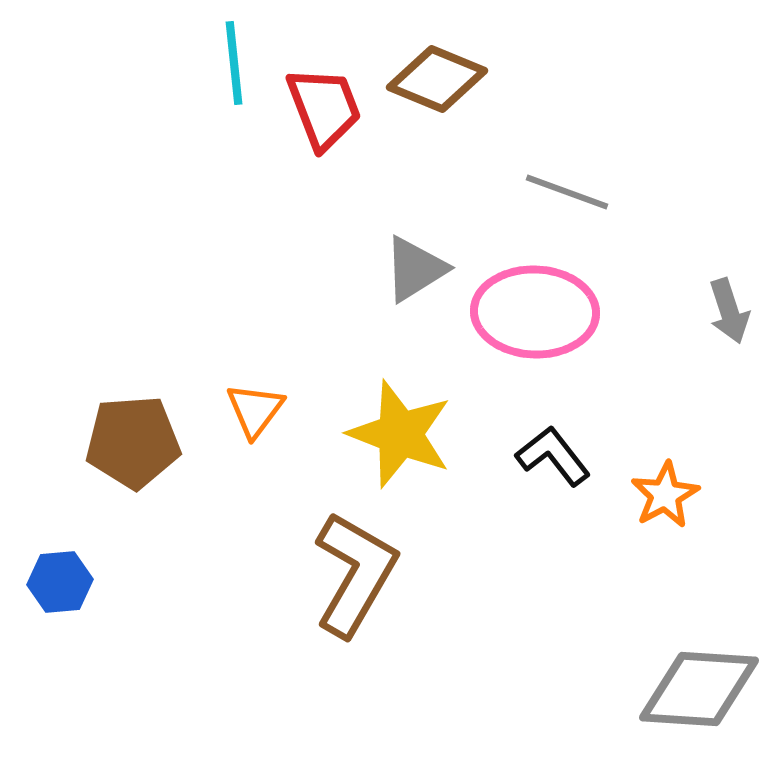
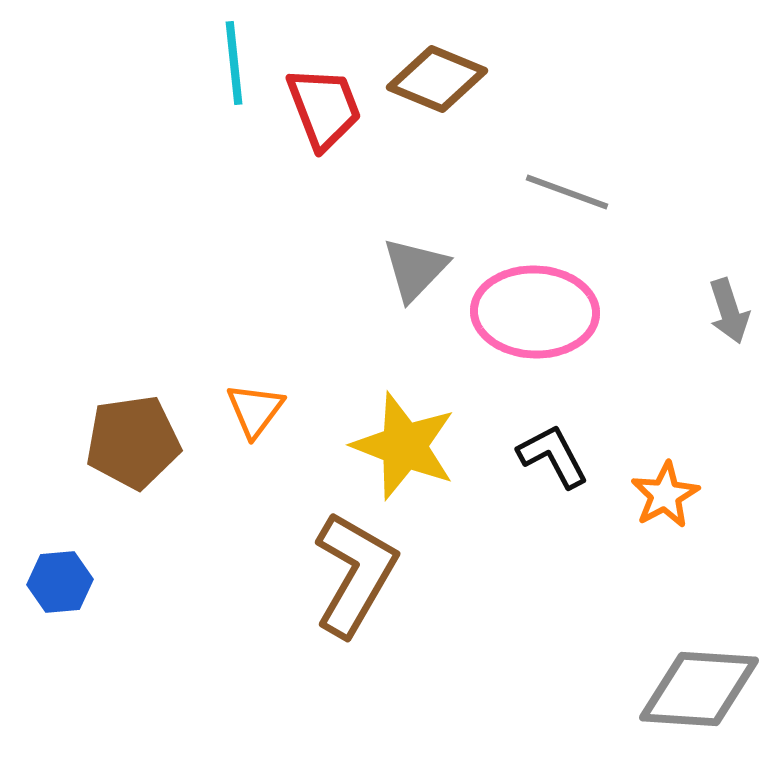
gray triangle: rotated 14 degrees counterclockwise
yellow star: moved 4 px right, 12 px down
brown pentagon: rotated 4 degrees counterclockwise
black L-shape: rotated 10 degrees clockwise
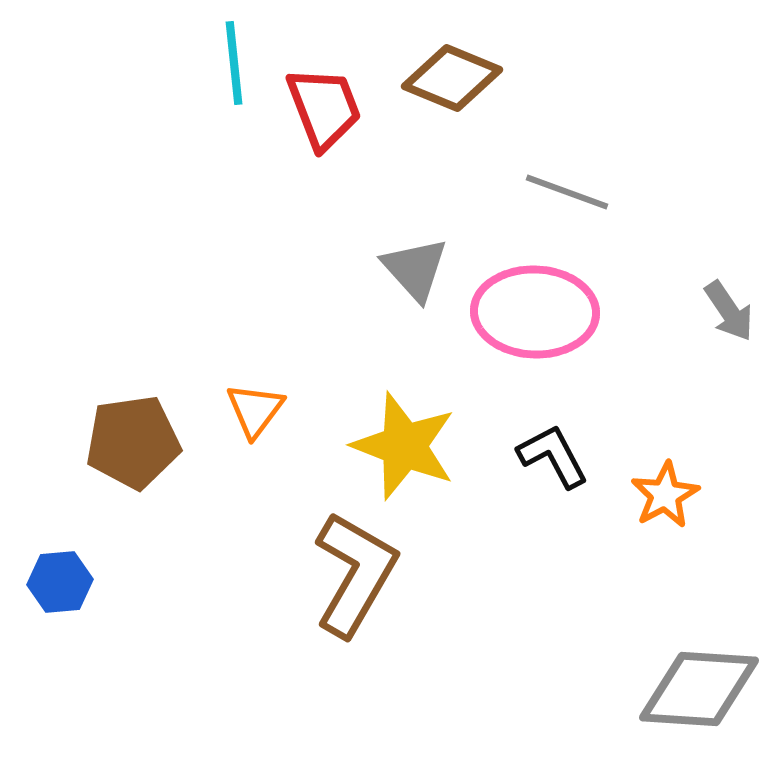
brown diamond: moved 15 px right, 1 px up
gray triangle: rotated 26 degrees counterclockwise
gray arrow: rotated 16 degrees counterclockwise
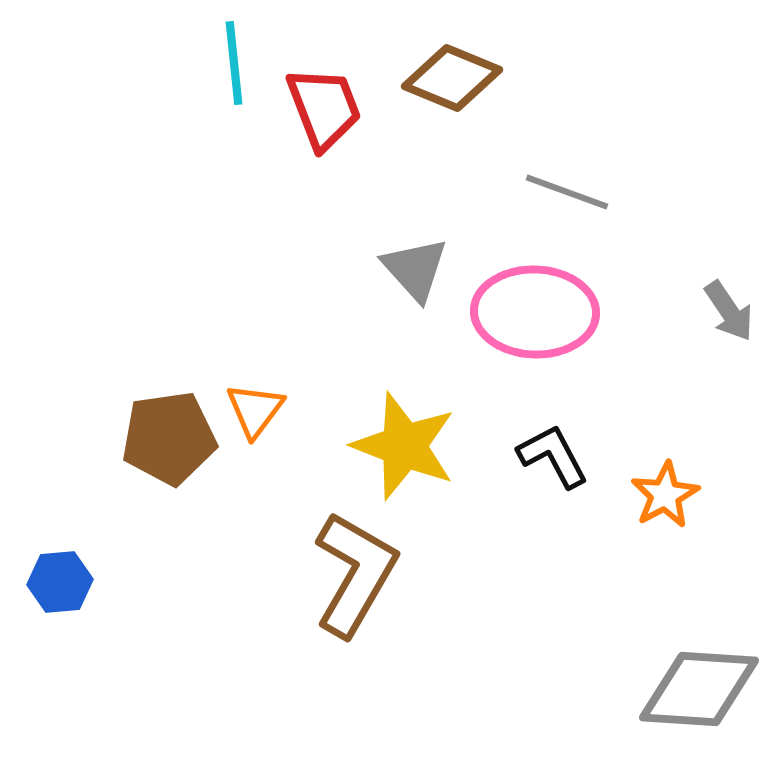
brown pentagon: moved 36 px right, 4 px up
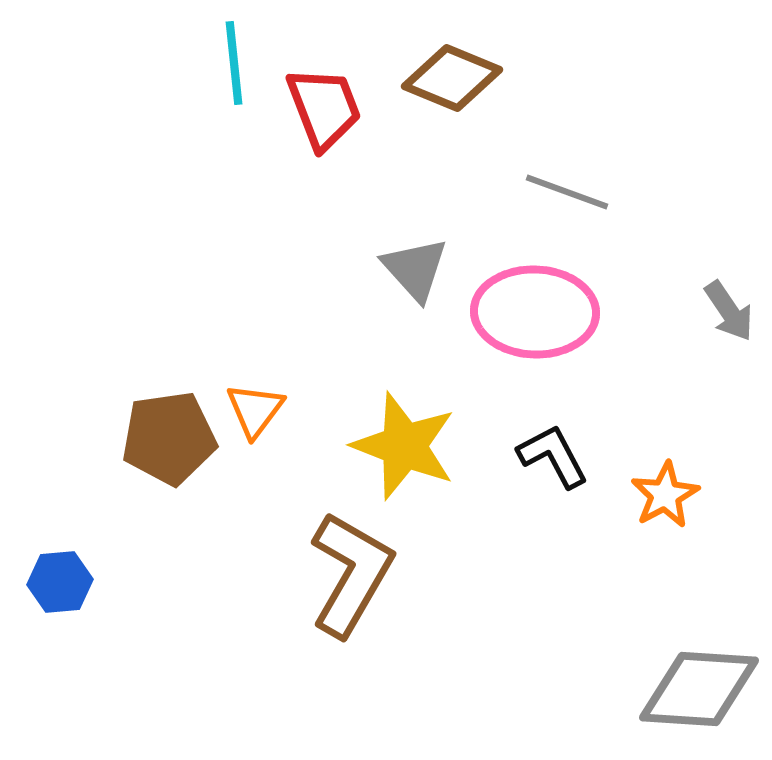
brown L-shape: moved 4 px left
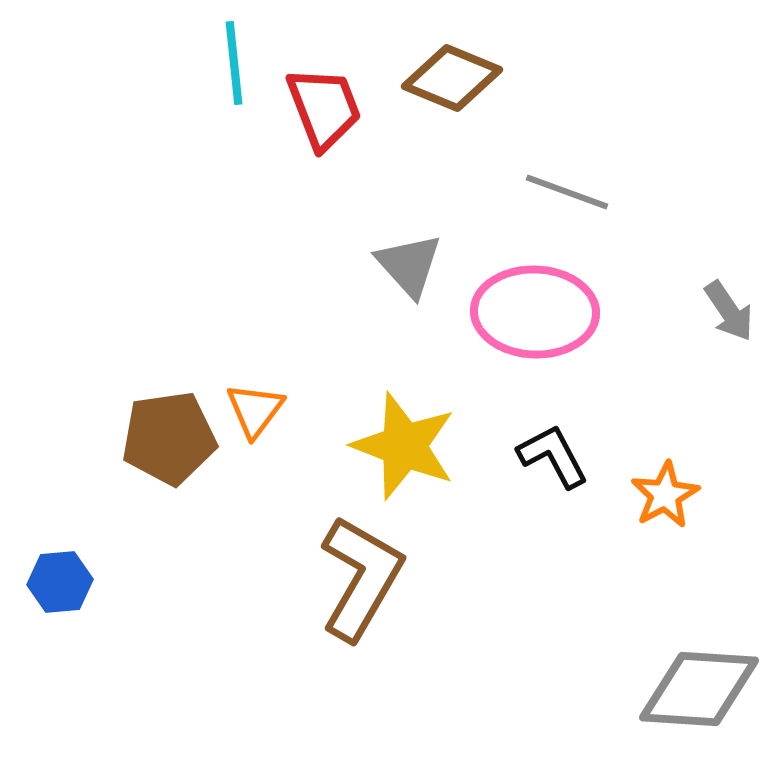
gray triangle: moved 6 px left, 4 px up
brown L-shape: moved 10 px right, 4 px down
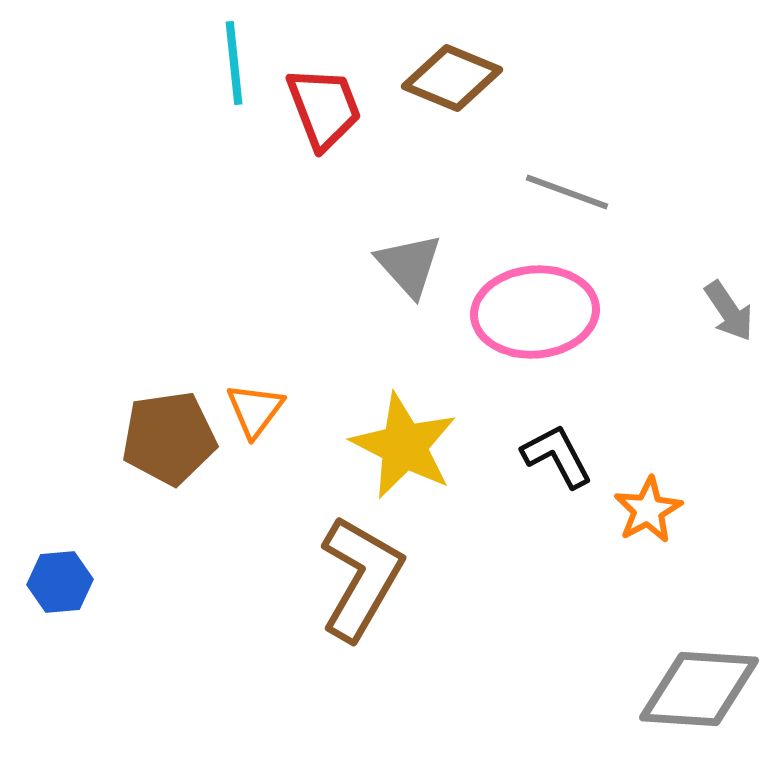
pink ellipse: rotated 7 degrees counterclockwise
yellow star: rotated 6 degrees clockwise
black L-shape: moved 4 px right
orange star: moved 17 px left, 15 px down
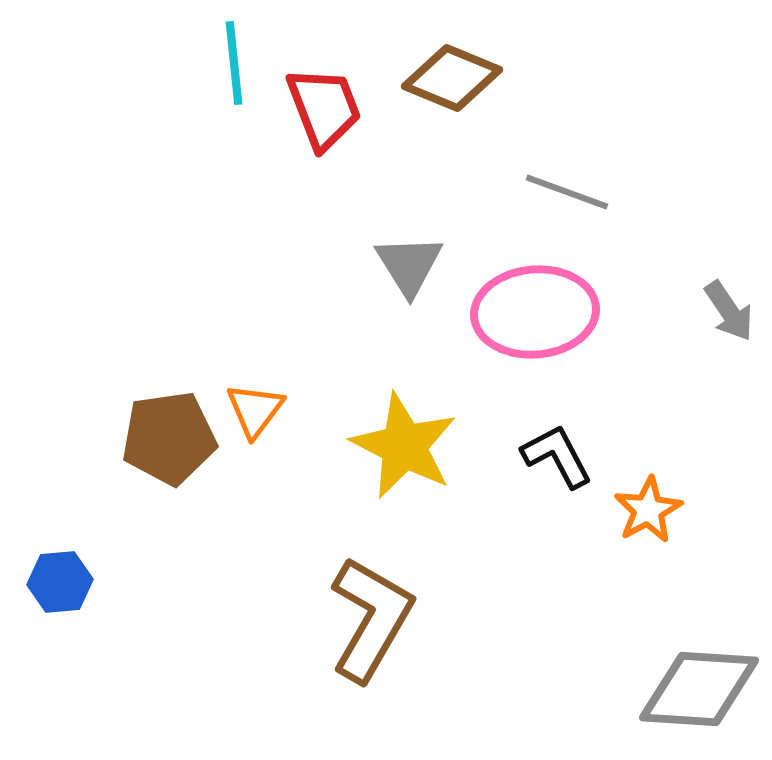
gray triangle: rotated 10 degrees clockwise
brown L-shape: moved 10 px right, 41 px down
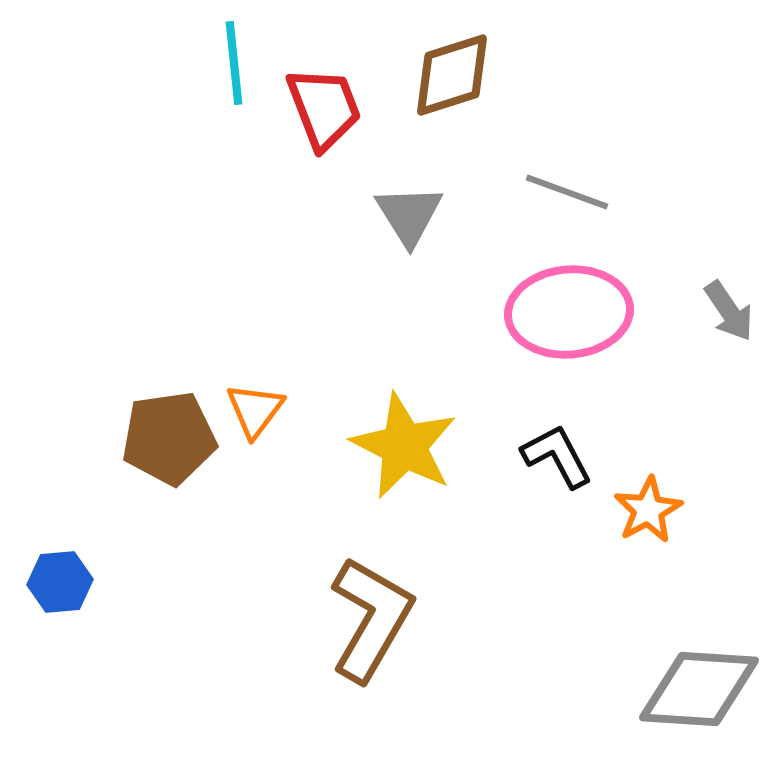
brown diamond: moved 3 px up; rotated 40 degrees counterclockwise
gray triangle: moved 50 px up
pink ellipse: moved 34 px right
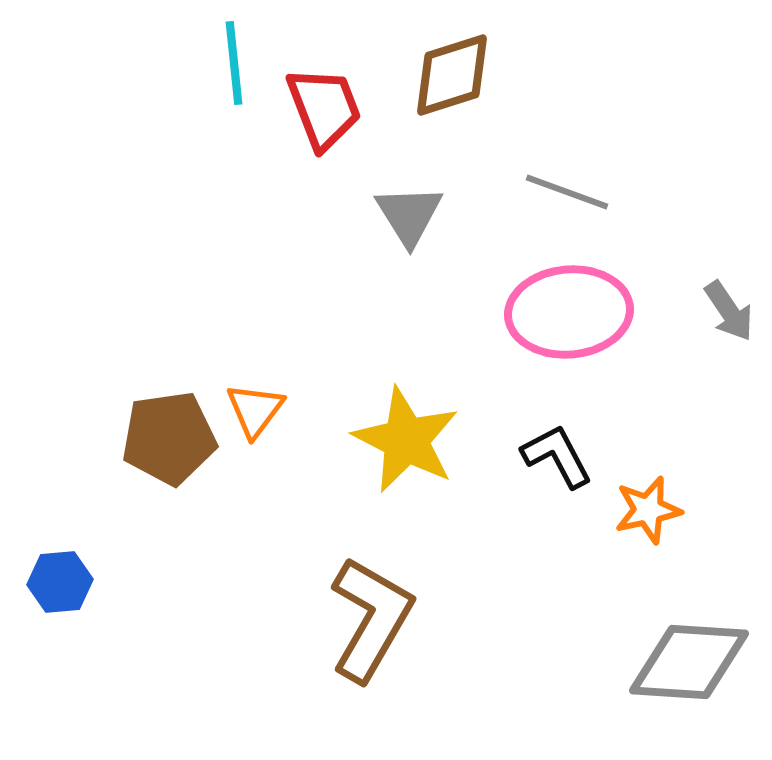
yellow star: moved 2 px right, 6 px up
orange star: rotated 16 degrees clockwise
gray diamond: moved 10 px left, 27 px up
